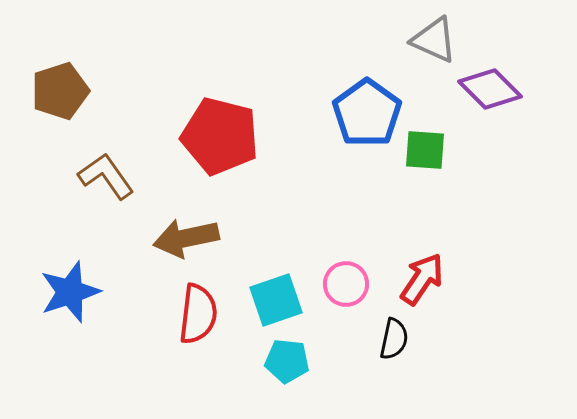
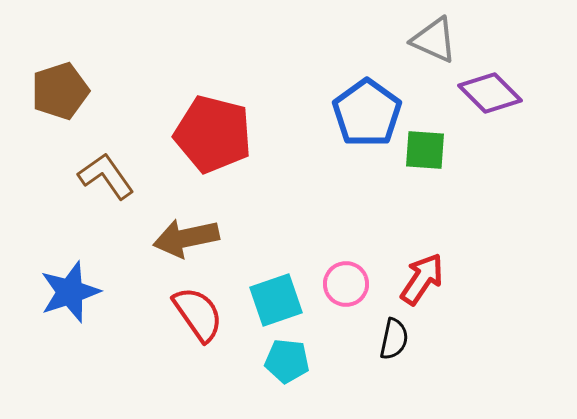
purple diamond: moved 4 px down
red pentagon: moved 7 px left, 2 px up
red semicircle: rotated 42 degrees counterclockwise
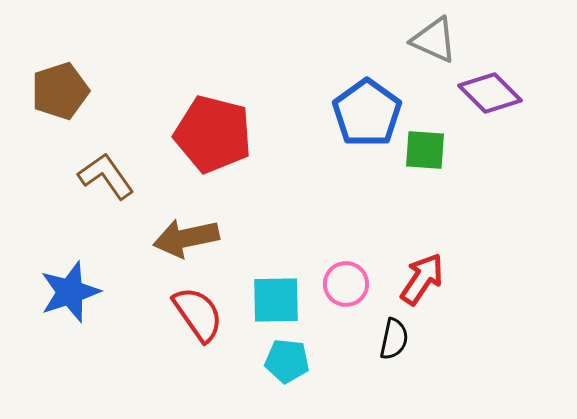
cyan square: rotated 18 degrees clockwise
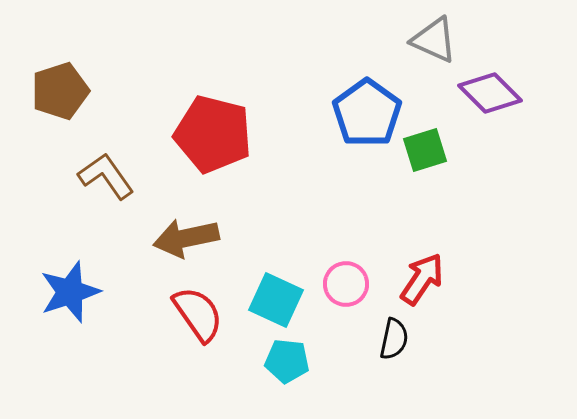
green square: rotated 21 degrees counterclockwise
cyan square: rotated 26 degrees clockwise
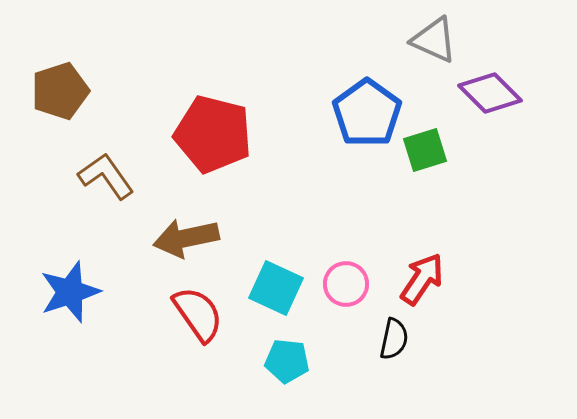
cyan square: moved 12 px up
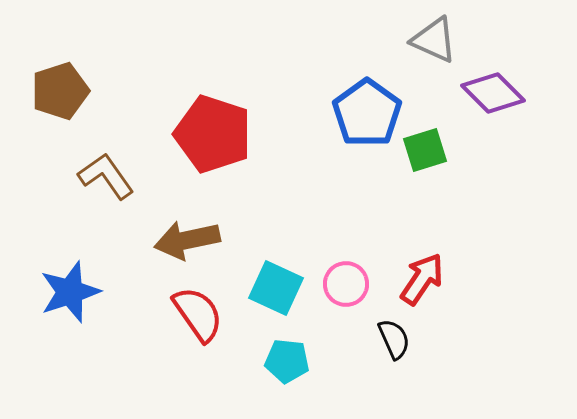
purple diamond: moved 3 px right
red pentagon: rotated 4 degrees clockwise
brown arrow: moved 1 px right, 2 px down
black semicircle: rotated 36 degrees counterclockwise
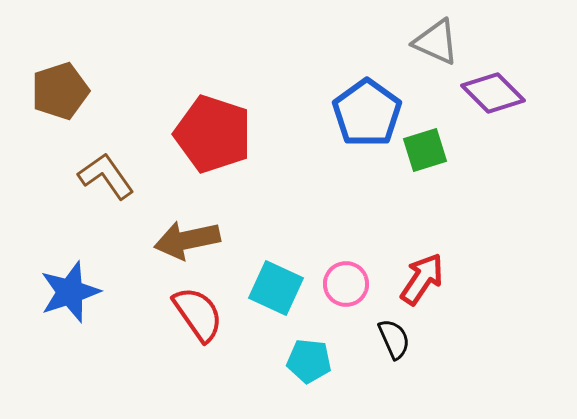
gray triangle: moved 2 px right, 2 px down
cyan pentagon: moved 22 px right
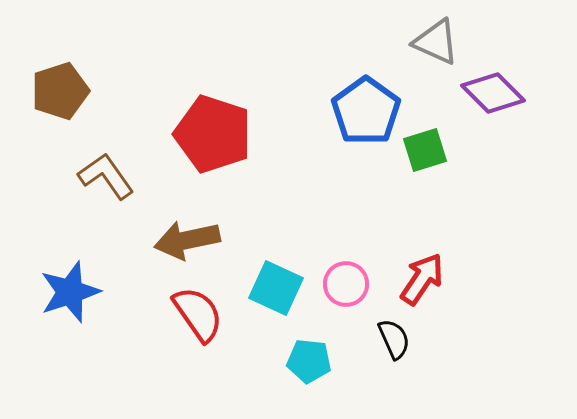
blue pentagon: moved 1 px left, 2 px up
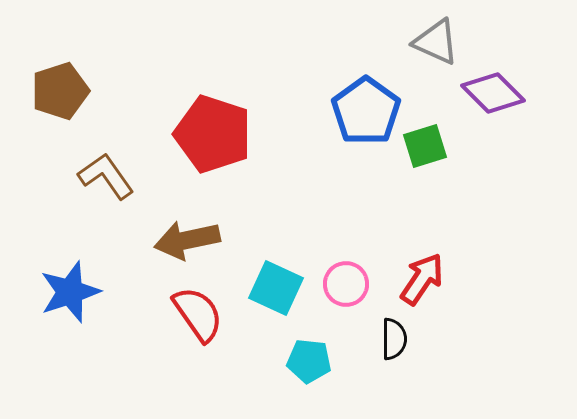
green square: moved 4 px up
black semicircle: rotated 24 degrees clockwise
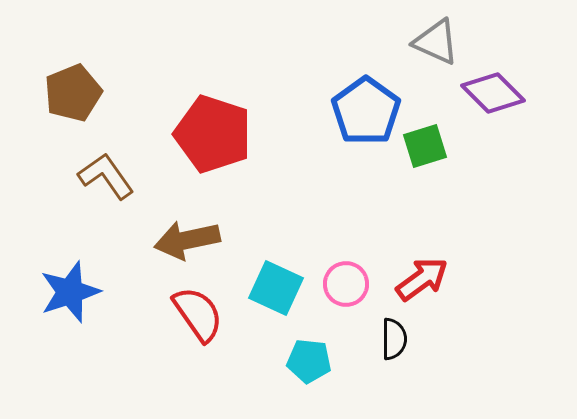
brown pentagon: moved 13 px right, 2 px down; rotated 4 degrees counterclockwise
red arrow: rotated 20 degrees clockwise
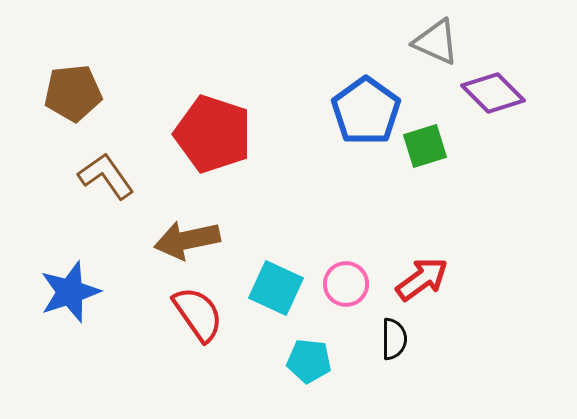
brown pentagon: rotated 16 degrees clockwise
